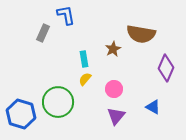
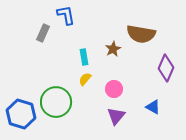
cyan rectangle: moved 2 px up
green circle: moved 2 px left
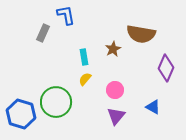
pink circle: moved 1 px right, 1 px down
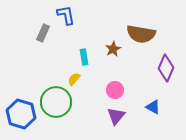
yellow semicircle: moved 11 px left
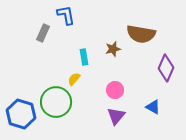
brown star: rotated 14 degrees clockwise
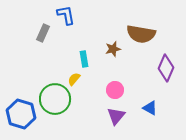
cyan rectangle: moved 2 px down
green circle: moved 1 px left, 3 px up
blue triangle: moved 3 px left, 1 px down
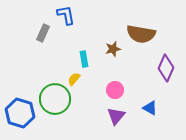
blue hexagon: moved 1 px left, 1 px up
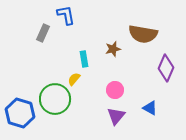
brown semicircle: moved 2 px right
